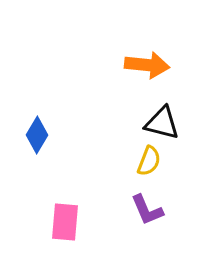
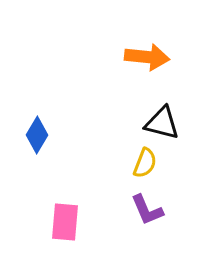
orange arrow: moved 8 px up
yellow semicircle: moved 4 px left, 2 px down
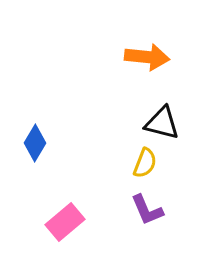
blue diamond: moved 2 px left, 8 px down
pink rectangle: rotated 45 degrees clockwise
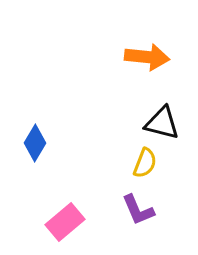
purple L-shape: moved 9 px left
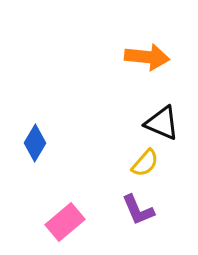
black triangle: rotated 9 degrees clockwise
yellow semicircle: rotated 20 degrees clockwise
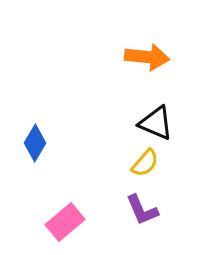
black triangle: moved 6 px left
purple L-shape: moved 4 px right
